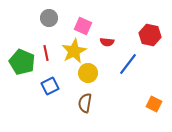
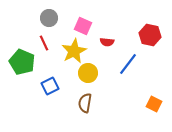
red line: moved 2 px left, 10 px up; rotated 14 degrees counterclockwise
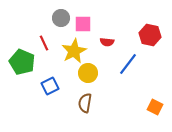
gray circle: moved 12 px right
pink square: moved 2 px up; rotated 24 degrees counterclockwise
orange square: moved 1 px right, 3 px down
